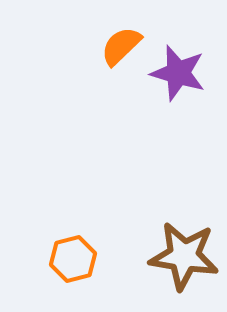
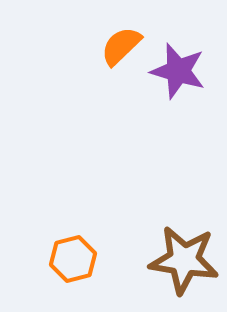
purple star: moved 2 px up
brown star: moved 4 px down
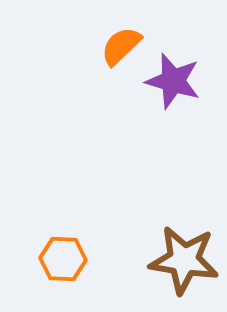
purple star: moved 5 px left, 10 px down
orange hexagon: moved 10 px left; rotated 18 degrees clockwise
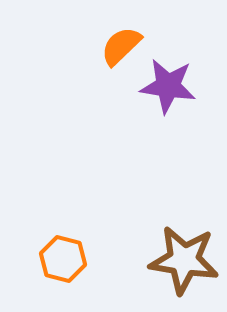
purple star: moved 5 px left, 5 px down; rotated 8 degrees counterclockwise
orange hexagon: rotated 12 degrees clockwise
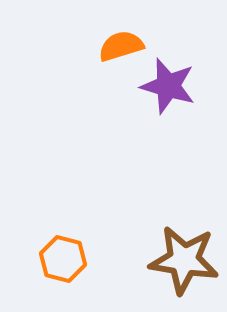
orange semicircle: rotated 27 degrees clockwise
purple star: rotated 8 degrees clockwise
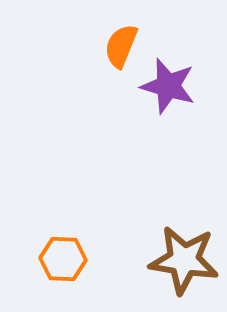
orange semicircle: rotated 51 degrees counterclockwise
orange hexagon: rotated 12 degrees counterclockwise
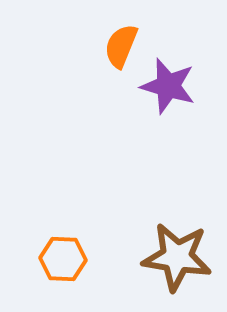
brown star: moved 7 px left, 3 px up
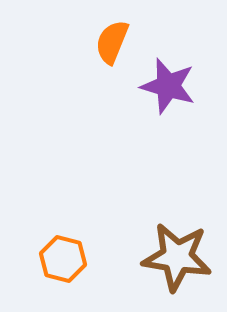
orange semicircle: moved 9 px left, 4 px up
orange hexagon: rotated 12 degrees clockwise
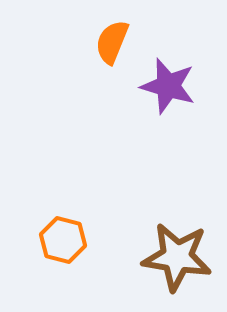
orange hexagon: moved 19 px up
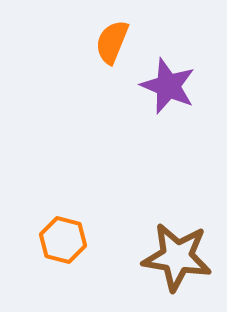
purple star: rotated 6 degrees clockwise
